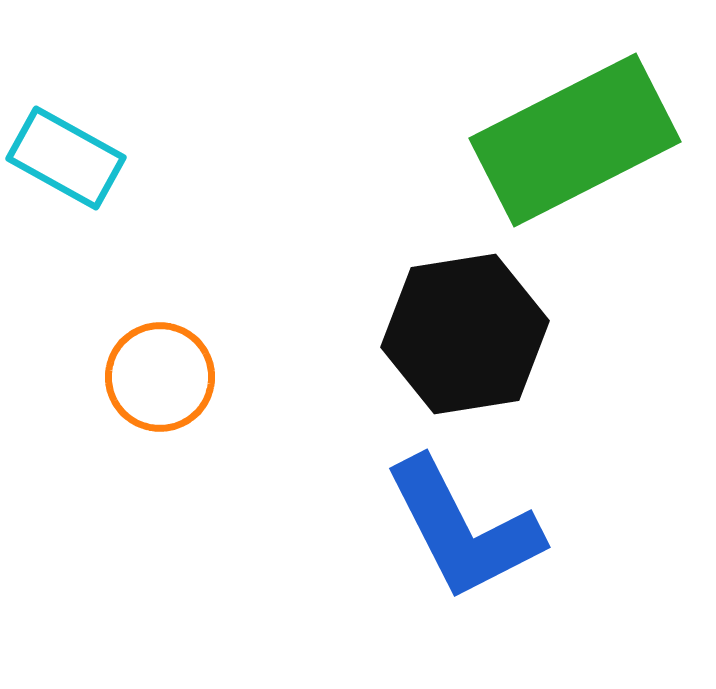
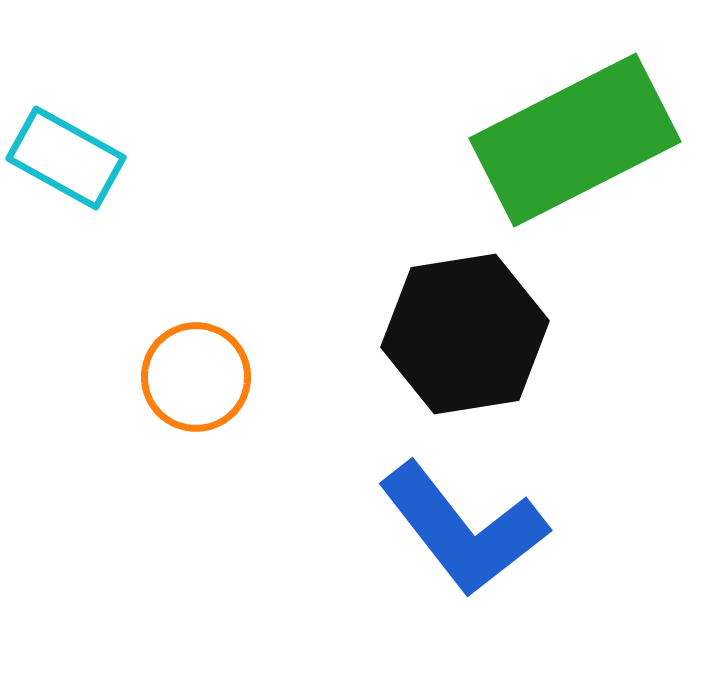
orange circle: moved 36 px right
blue L-shape: rotated 11 degrees counterclockwise
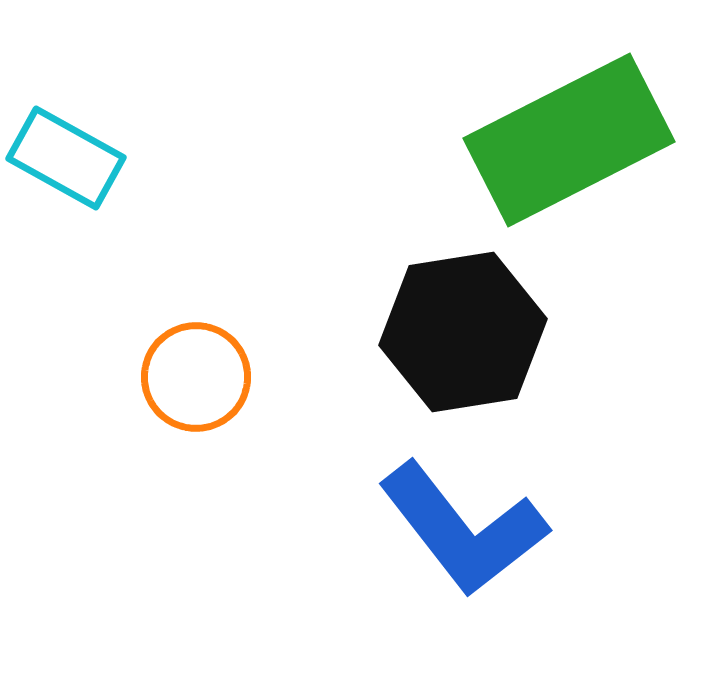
green rectangle: moved 6 px left
black hexagon: moved 2 px left, 2 px up
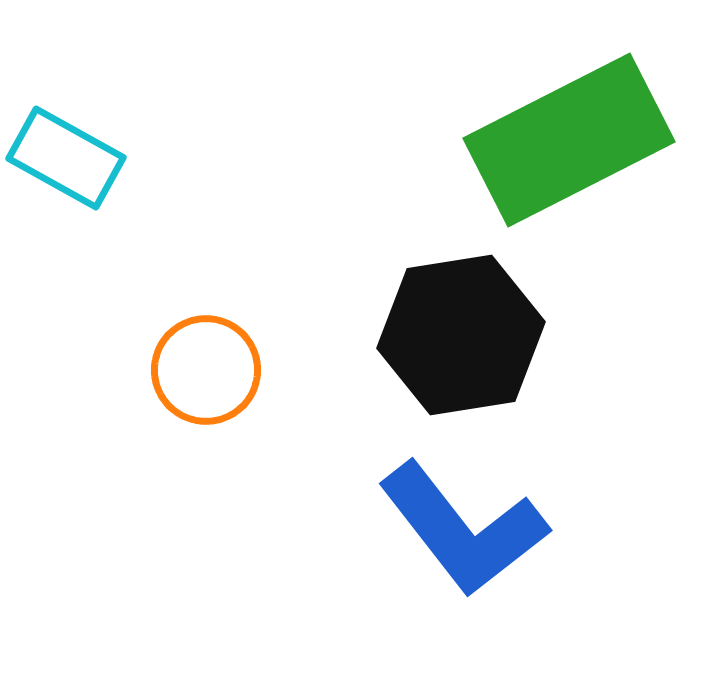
black hexagon: moved 2 px left, 3 px down
orange circle: moved 10 px right, 7 px up
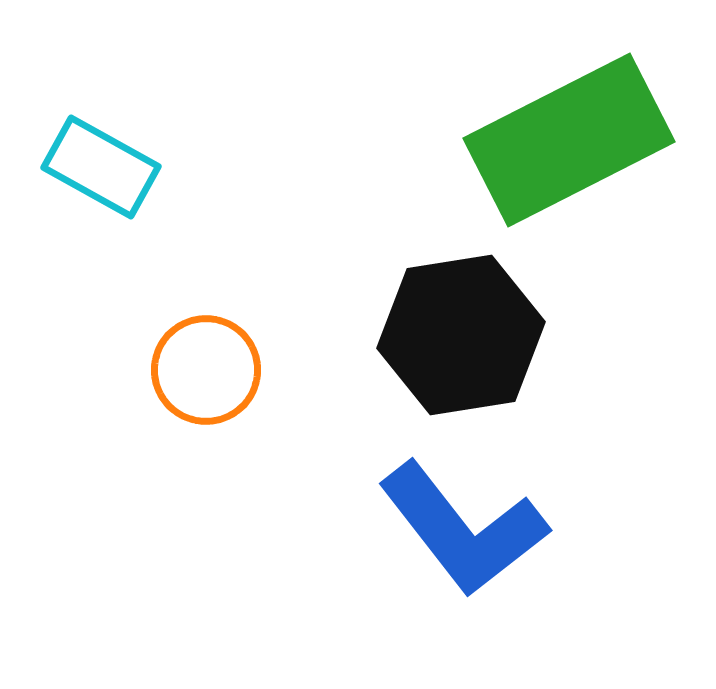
cyan rectangle: moved 35 px right, 9 px down
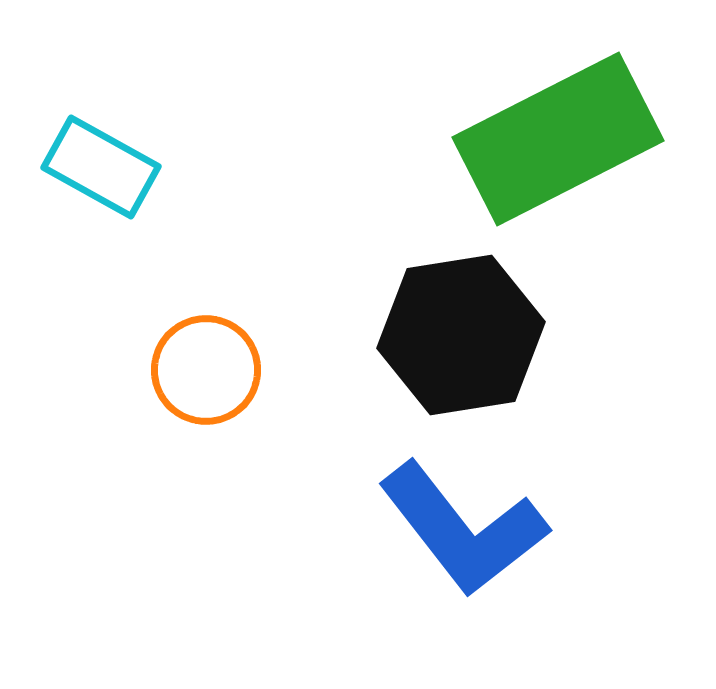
green rectangle: moved 11 px left, 1 px up
